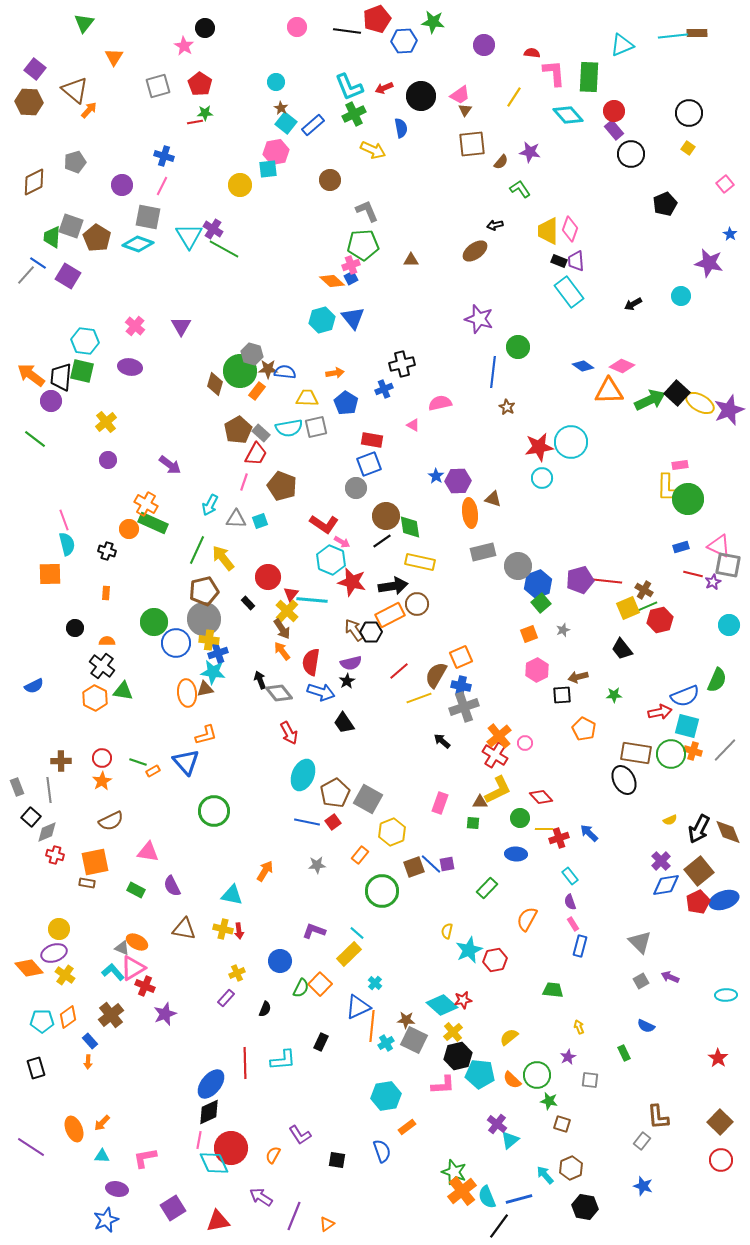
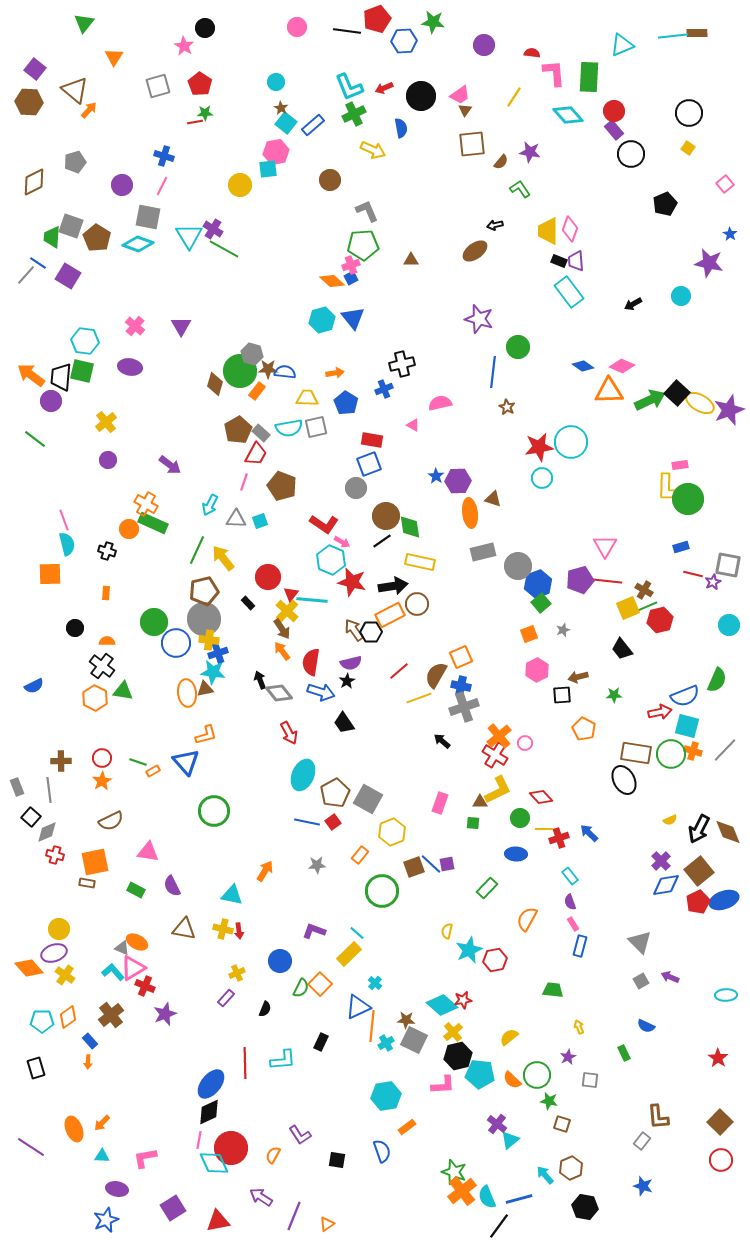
pink triangle at (719, 546): moved 114 px left; rotated 35 degrees clockwise
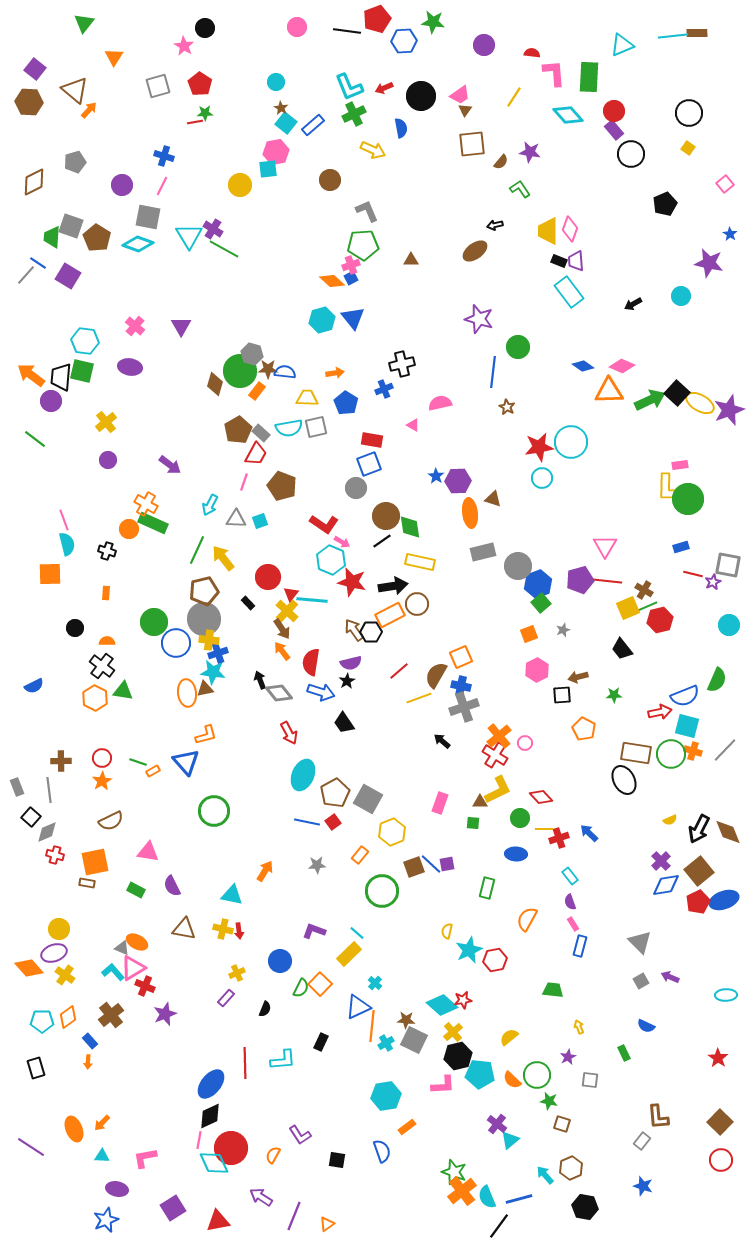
green rectangle at (487, 888): rotated 30 degrees counterclockwise
black diamond at (209, 1112): moved 1 px right, 4 px down
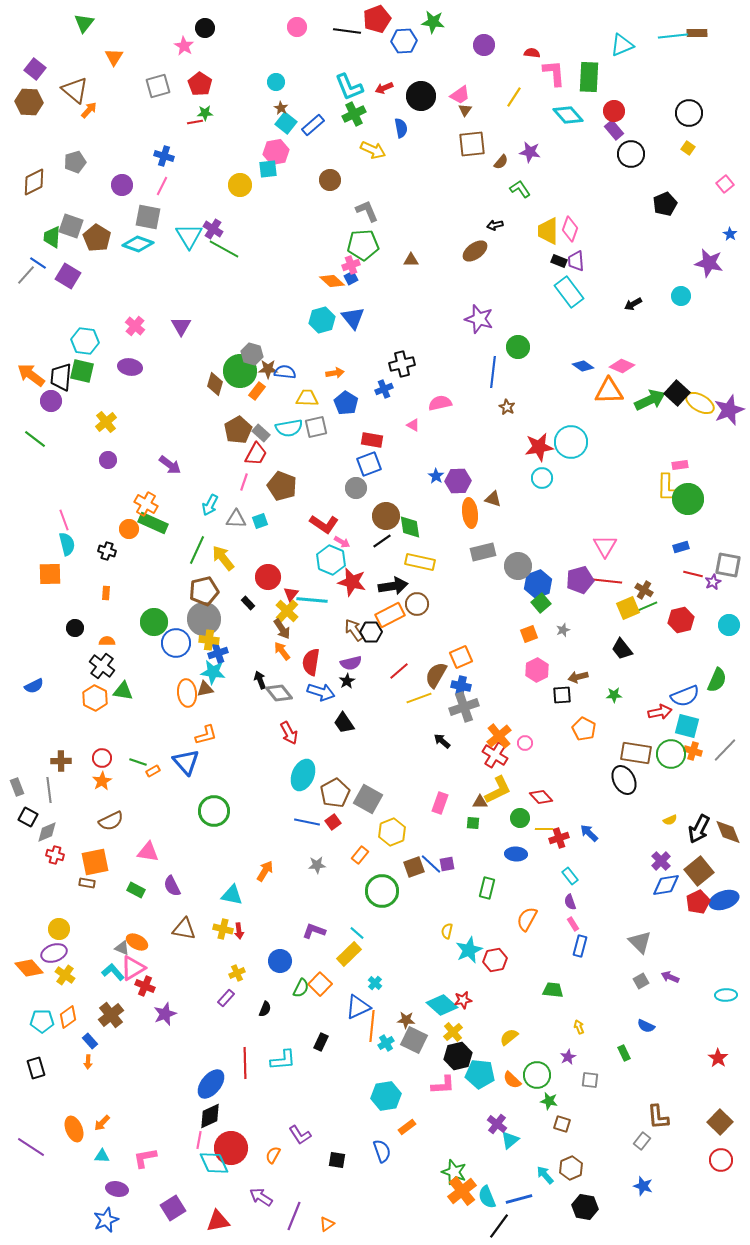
red hexagon at (660, 620): moved 21 px right
black square at (31, 817): moved 3 px left; rotated 12 degrees counterclockwise
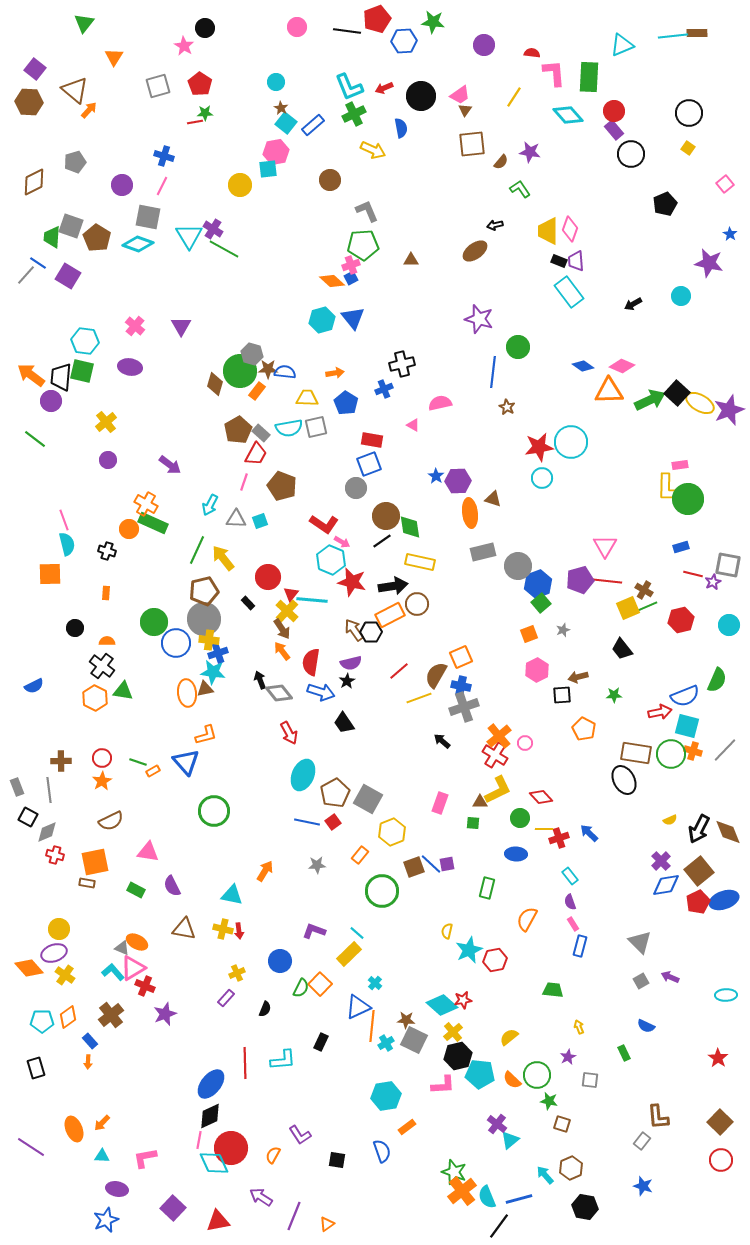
purple square at (173, 1208): rotated 15 degrees counterclockwise
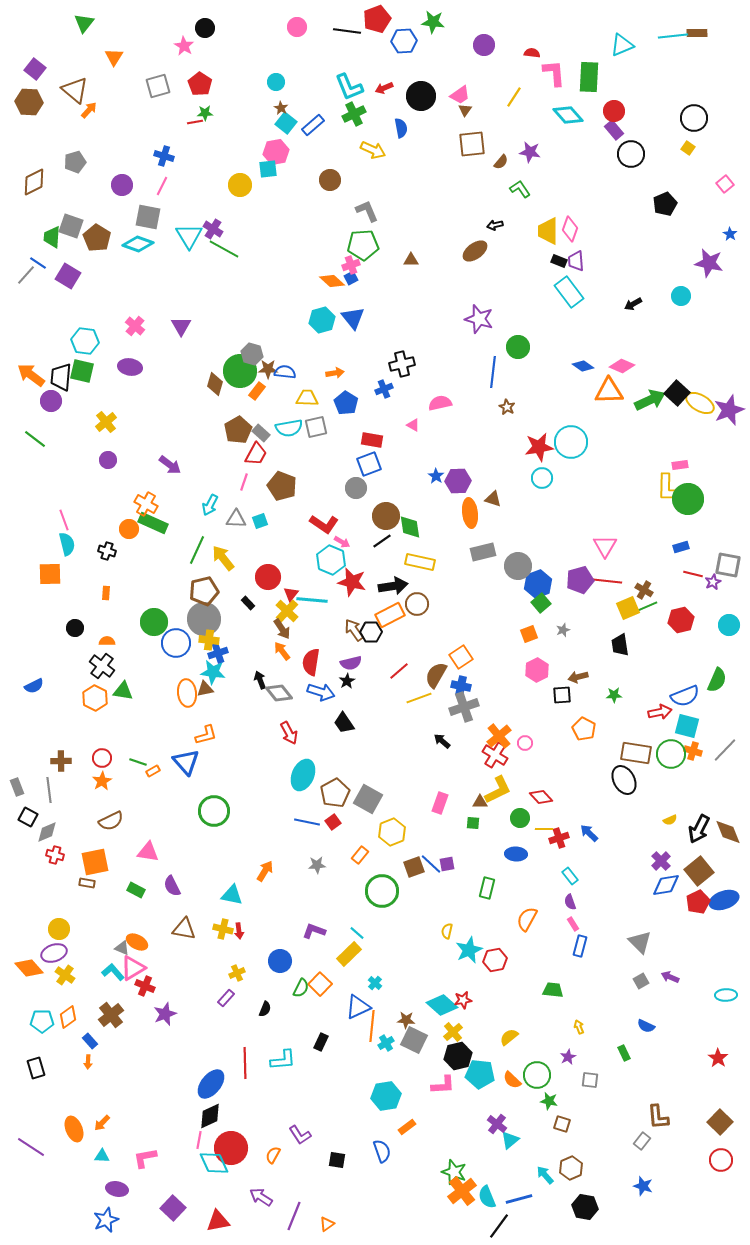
black circle at (689, 113): moved 5 px right, 5 px down
black trapezoid at (622, 649): moved 2 px left, 4 px up; rotated 30 degrees clockwise
orange square at (461, 657): rotated 10 degrees counterclockwise
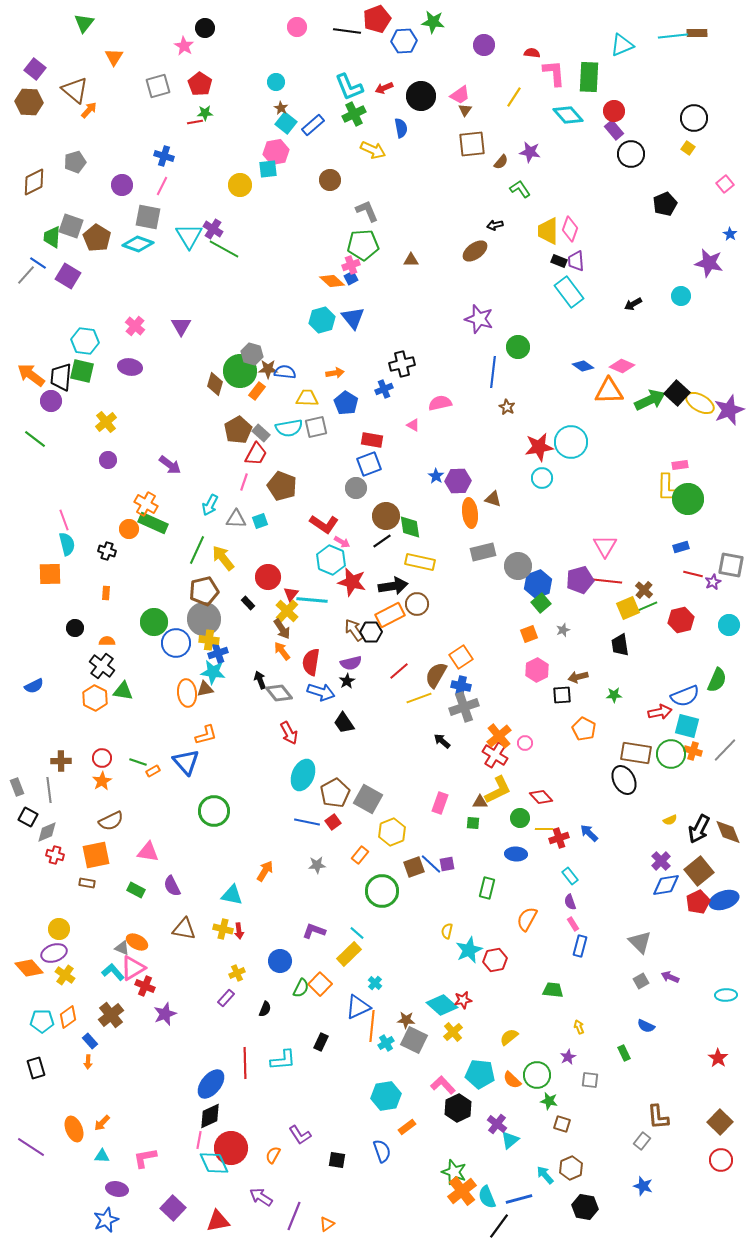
gray square at (728, 565): moved 3 px right
brown cross at (644, 590): rotated 12 degrees clockwise
orange square at (95, 862): moved 1 px right, 7 px up
black hexagon at (458, 1056): moved 52 px down; rotated 12 degrees counterclockwise
pink L-shape at (443, 1085): rotated 130 degrees counterclockwise
